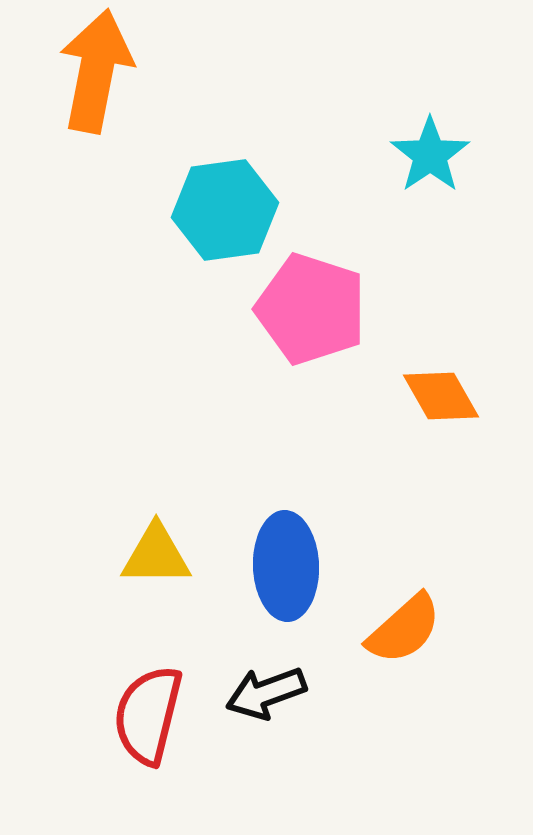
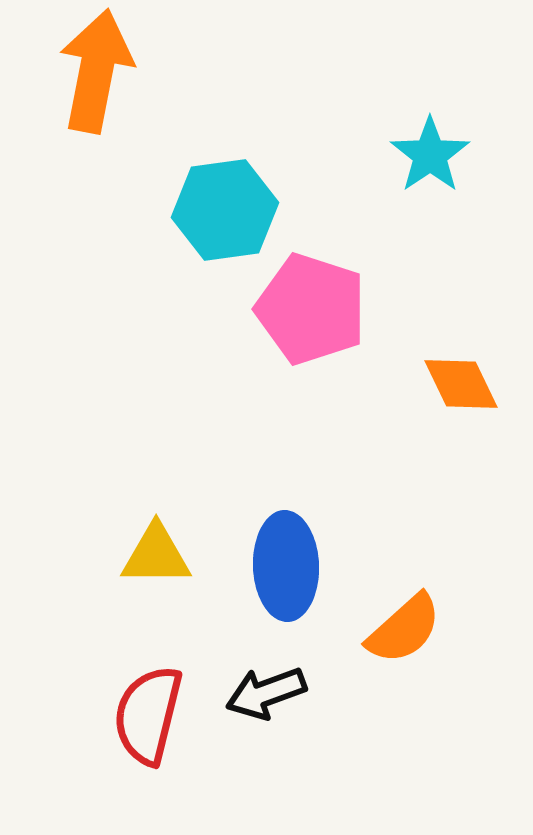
orange diamond: moved 20 px right, 12 px up; rotated 4 degrees clockwise
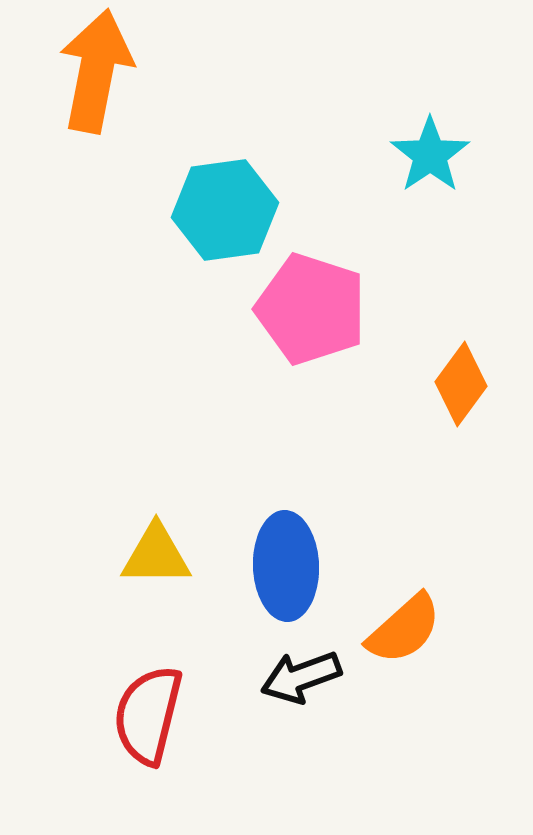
orange diamond: rotated 62 degrees clockwise
black arrow: moved 35 px right, 16 px up
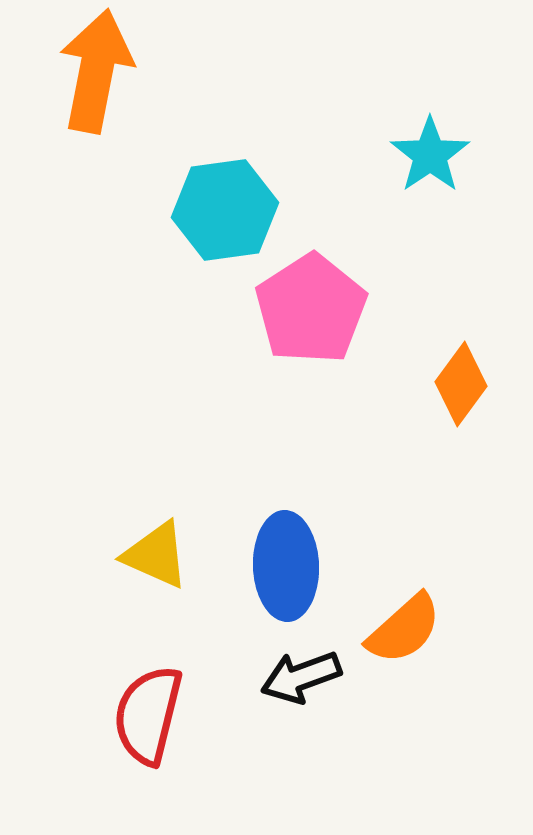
pink pentagon: rotated 21 degrees clockwise
yellow triangle: rotated 24 degrees clockwise
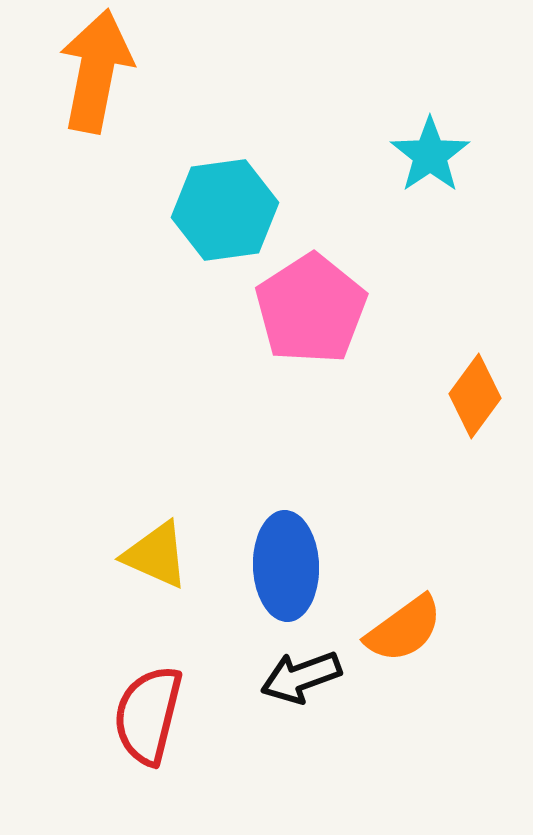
orange diamond: moved 14 px right, 12 px down
orange semicircle: rotated 6 degrees clockwise
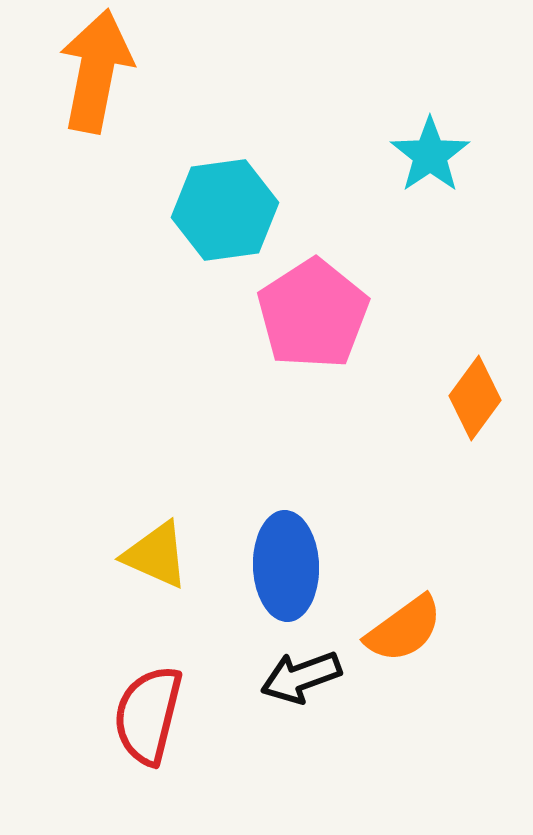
pink pentagon: moved 2 px right, 5 px down
orange diamond: moved 2 px down
